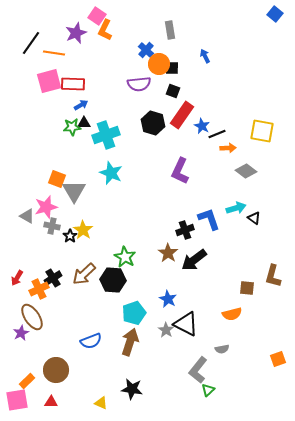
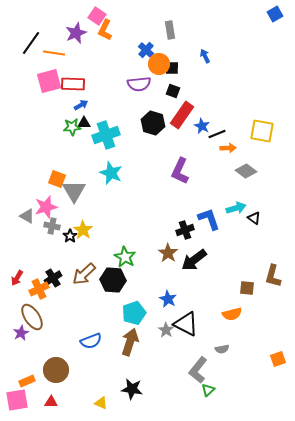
blue square at (275, 14): rotated 21 degrees clockwise
orange rectangle at (27, 381): rotated 21 degrees clockwise
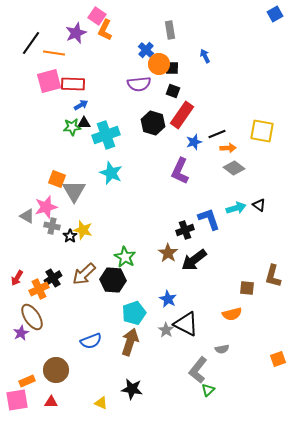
blue star at (202, 126): moved 8 px left, 16 px down; rotated 28 degrees clockwise
gray diamond at (246, 171): moved 12 px left, 3 px up
black triangle at (254, 218): moved 5 px right, 13 px up
yellow star at (83, 230): rotated 18 degrees counterclockwise
